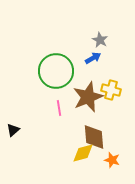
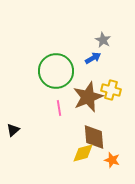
gray star: moved 3 px right
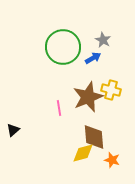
green circle: moved 7 px right, 24 px up
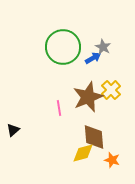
gray star: moved 7 px down
yellow cross: rotated 30 degrees clockwise
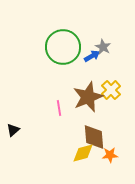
blue arrow: moved 1 px left, 2 px up
orange star: moved 2 px left, 5 px up; rotated 21 degrees counterclockwise
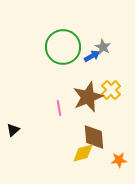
orange star: moved 9 px right, 5 px down
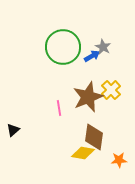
brown diamond: rotated 12 degrees clockwise
yellow diamond: rotated 25 degrees clockwise
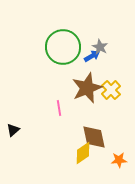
gray star: moved 3 px left
brown star: moved 1 px left, 9 px up
brown diamond: rotated 20 degrees counterclockwise
yellow diamond: rotated 45 degrees counterclockwise
